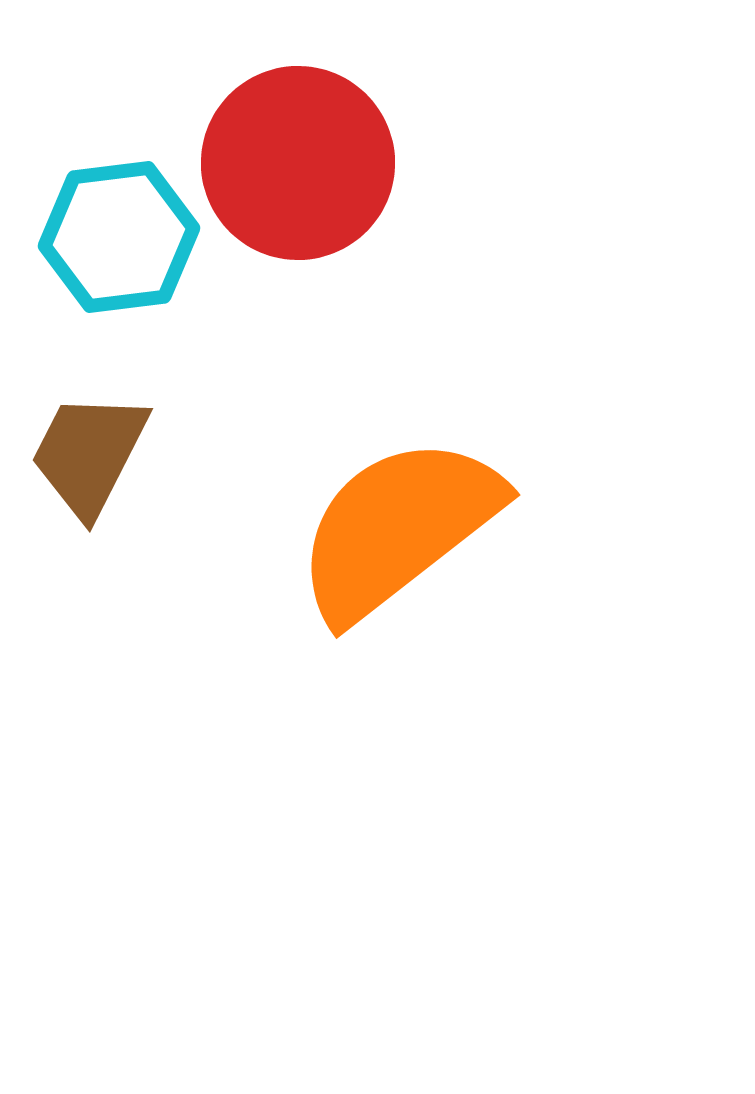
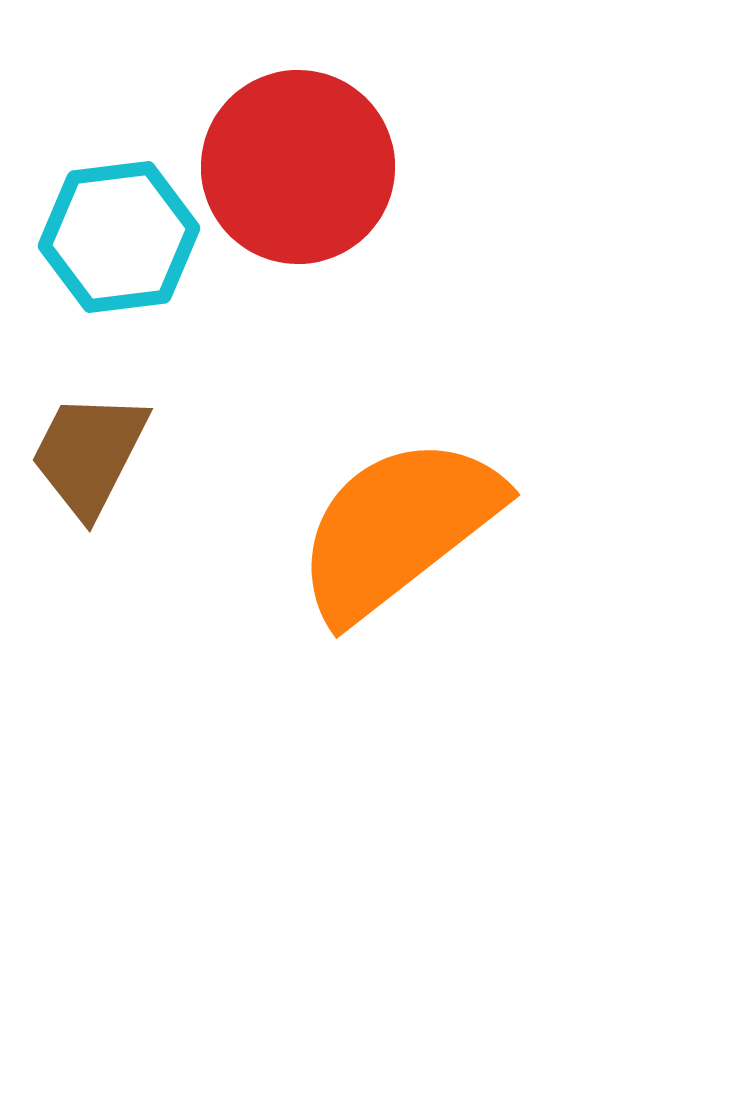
red circle: moved 4 px down
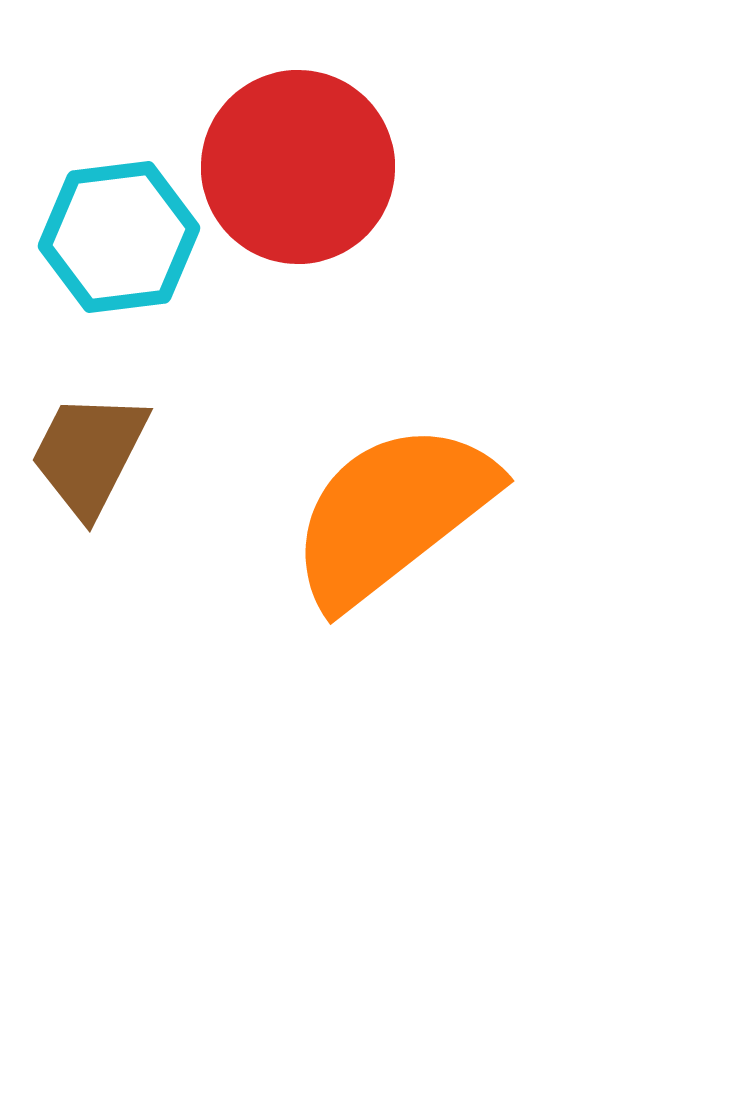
orange semicircle: moved 6 px left, 14 px up
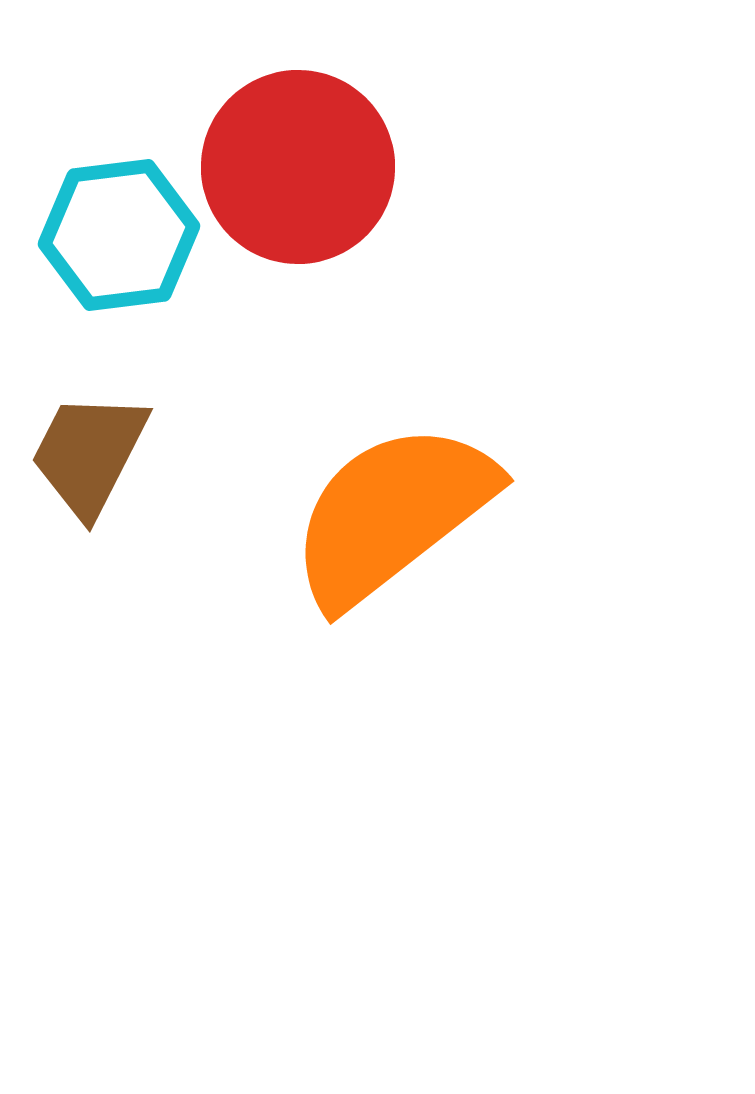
cyan hexagon: moved 2 px up
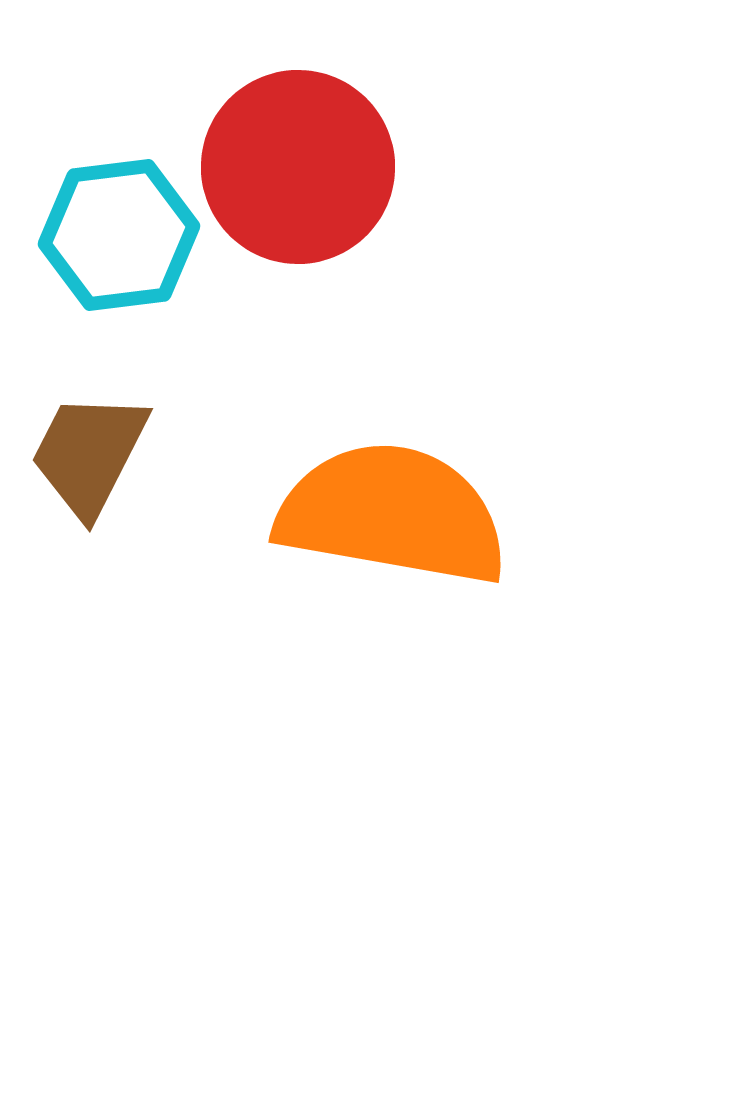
orange semicircle: rotated 48 degrees clockwise
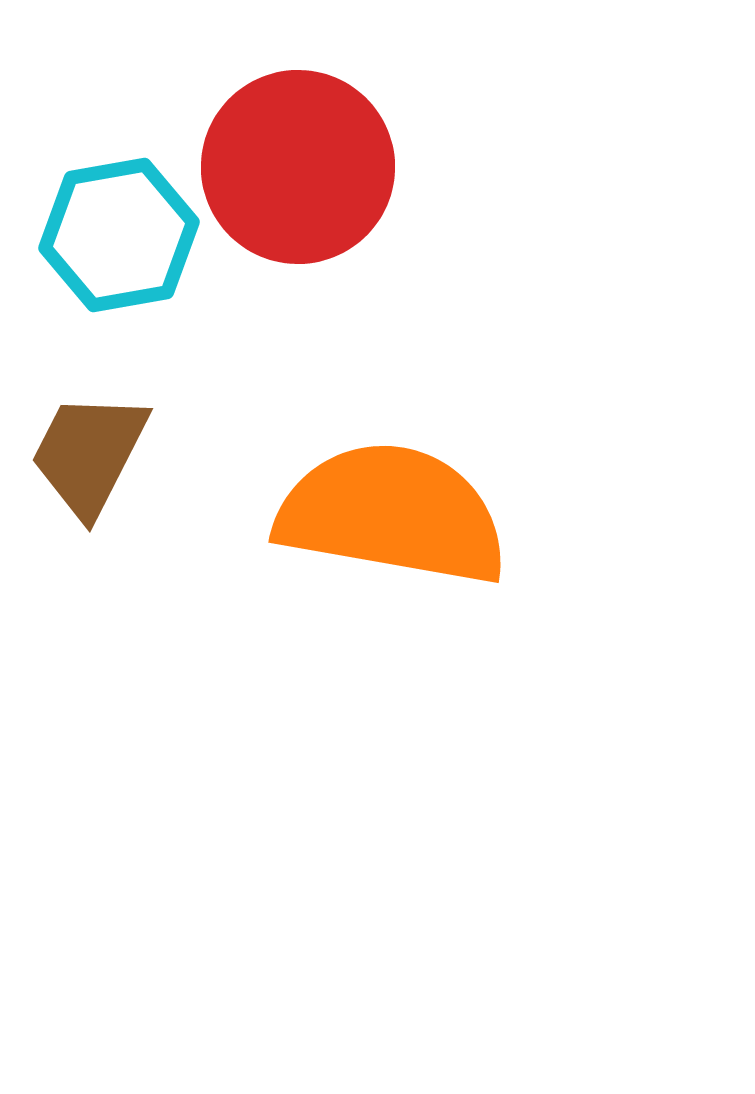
cyan hexagon: rotated 3 degrees counterclockwise
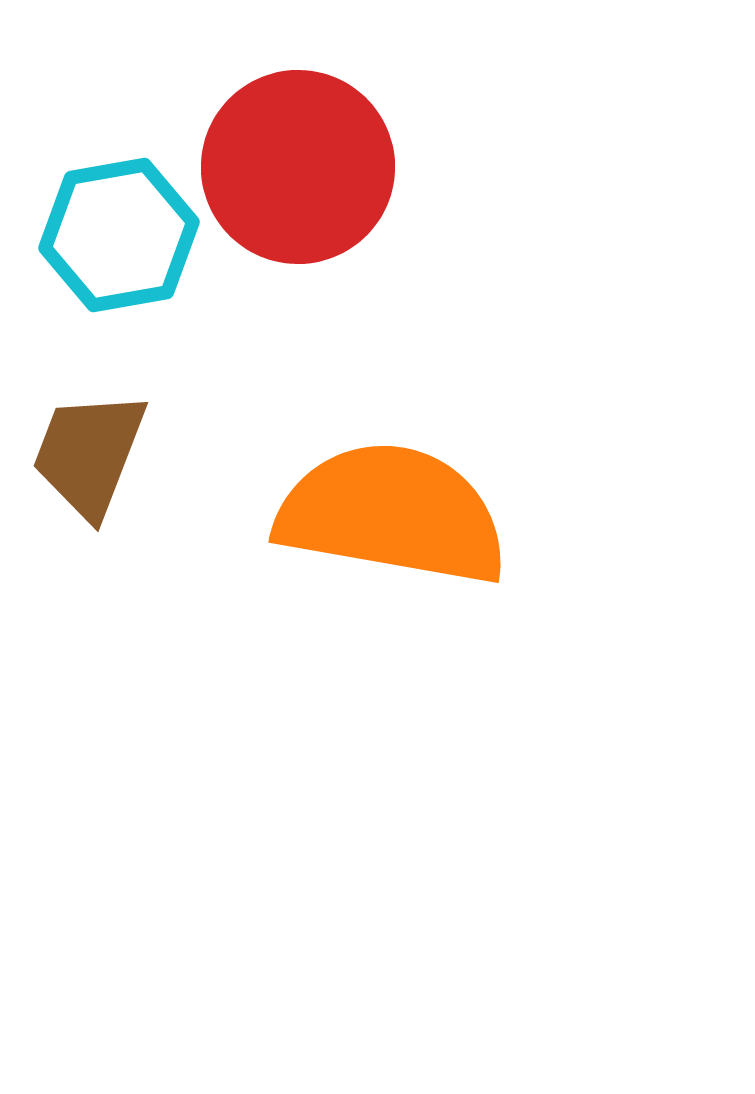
brown trapezoid: rotated 6 degrees counterclockwise
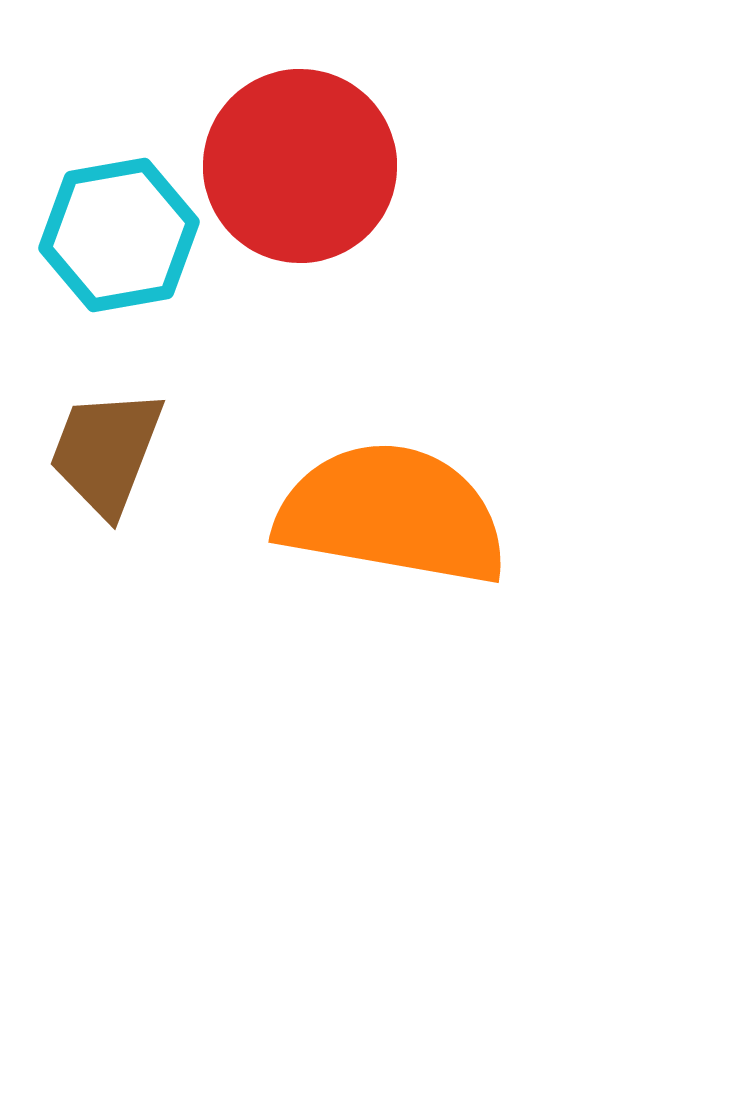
red circle: moved 2 px right, 1 px up
brown trapezoid: moved 17 px right, 2 px up
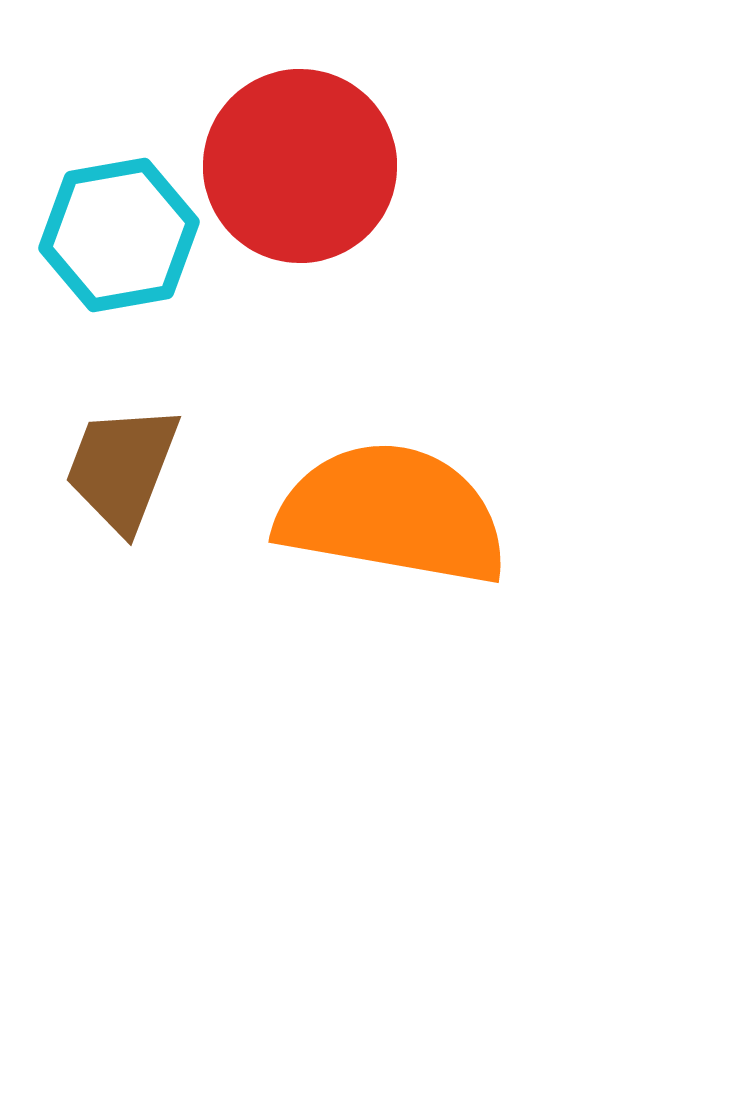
brown trapezoid: moved 16 px right, 16 px down
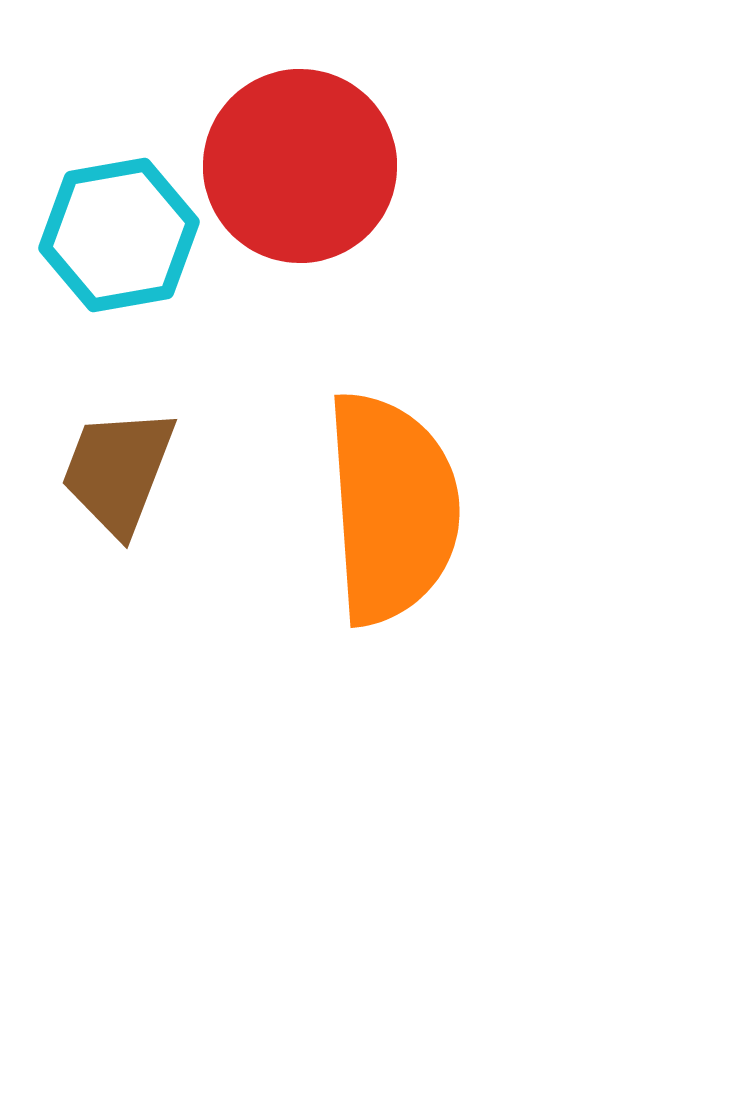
brown trapezoid: moved 4 px left, 3 px down
orange semicircle: moved 6 px up; rotated 76 degrees clockwise
